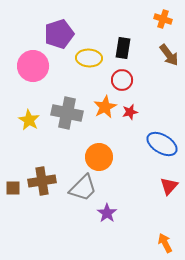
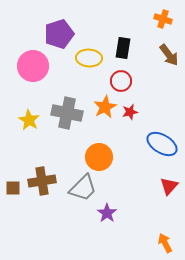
red circle: moved 1 px left, 1 px down
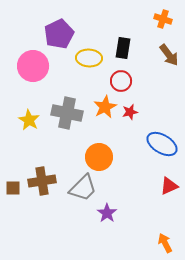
purple pentagon: rotated 8 degrees counterclockwise
red triangle: rotated 24 degrees clockwise
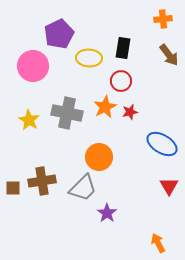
orange cross: rotated 24 degrees counterclockwise
red triangle: rotated 36 degrees counterclockwise
orange arrow: moved 7 px left
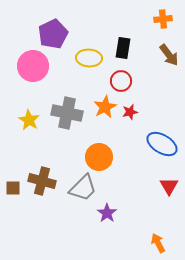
purple pentagon: moved 6 px left
brown cross: rotated 24 degrees clockwise
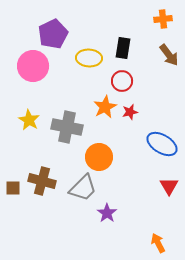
red circle: moved 1 px right
gray cross: moved 14 px down
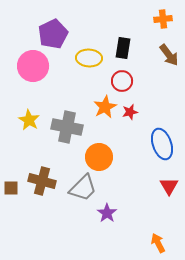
blue ellipse: rotated 40 degrees clockwise
brown square: moved 2 px left
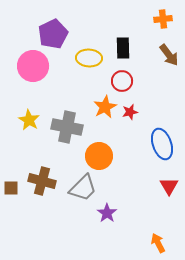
black rectangle: rotated 10 degrees counterclockwise
orange circle: moved 1 px up
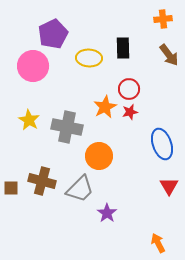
red circle: moved 7 px right, 8 px down
gray trapezoid: moved 3 px left, 1 px down
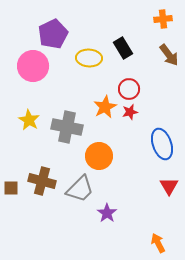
black rectangle: rotated 30 degrees counterclockwise
